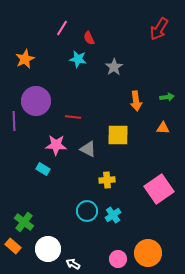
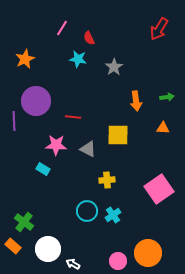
pink circle: moved 2 px down
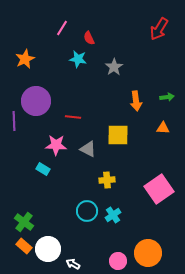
orange rectangle: moved 11 px right
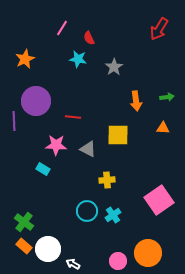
pink square: moved 11 px down
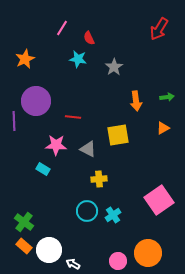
orange triangle: rotated 32 degrees counterclockwise
yellow square: rotated 10 degrees counterclockwise
yellow cross: moved 8 px left, 1 px up
white circle: moved 1 px right, 1 px down
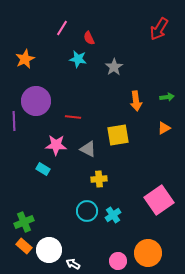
orange triangle: moved 1 px right
green cross: rotated 30 degrees clockwise
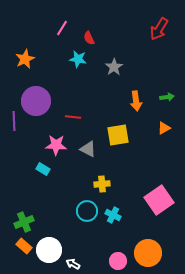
yellow cross: moved 3 px right, 5 px down
cyan cross: rotated 28 degrees counterclockwise
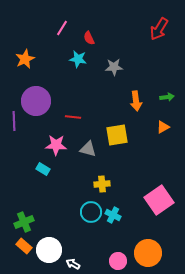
gray star: rotated 30 degrees clockwise
orange triangle: moved 1 px left, 1 px up
yellow square: moved 1 px left
gray triangle: rotated 12 degrees counterclockwise
cyan circle: moved 4 px right, 1 px down
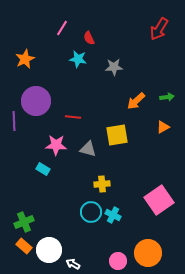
orange arrow: rotated 54 degrees clockwise
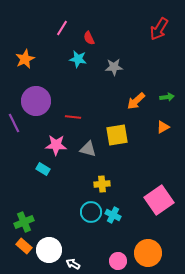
purple line: moved 2 px down; rotated 24 degrees counterclockwise
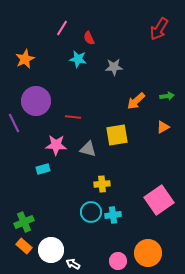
green arrow: moved 1 px up
cyan rectangle: rotated 48 degrees counterclockwise
cyan cross: rotated 35 degrees counterclockwise
white circle: moved 2 px right
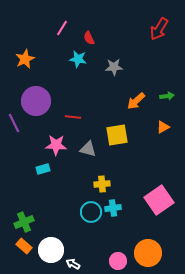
cyan cross: moved 7 px up
